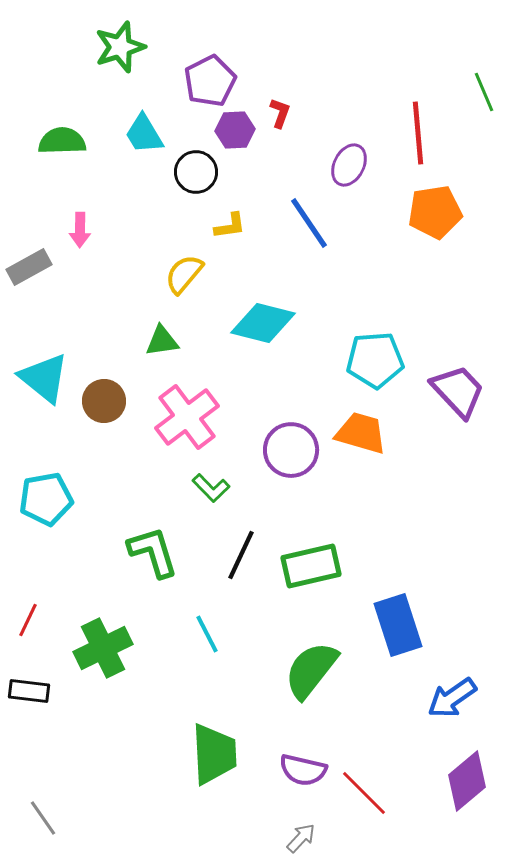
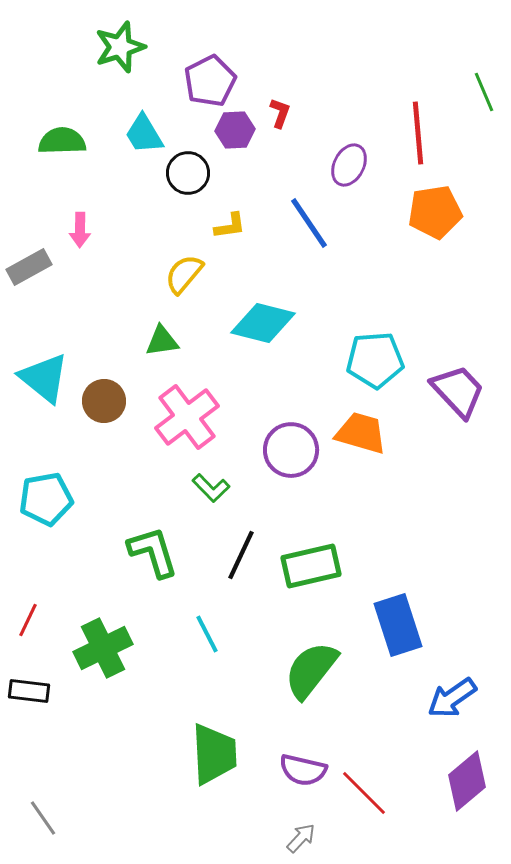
black circle at (196, 172): moved 8 px left, 1 px down
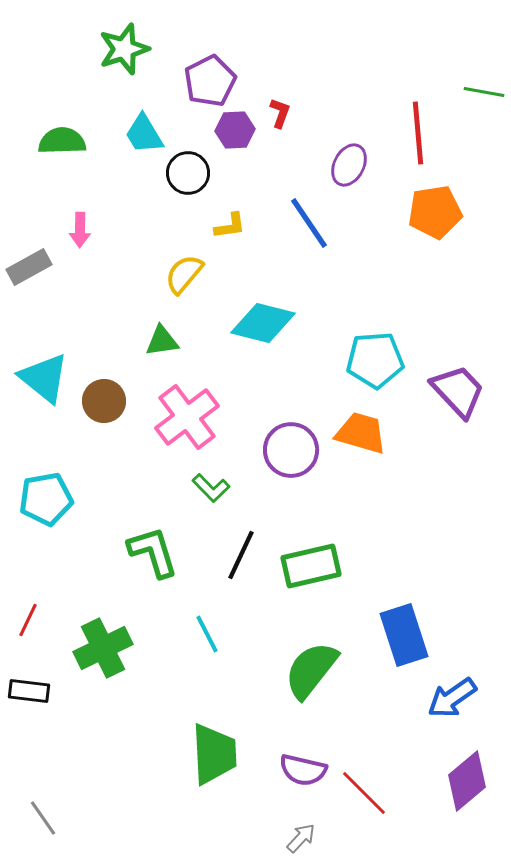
green star at (120, 47): moved 4 px right, 2 px down
green line at (484, 92): rotated 57 degrees counterclockwise
blue rectangle at (398, 625): moved 6 px right, 10 px down
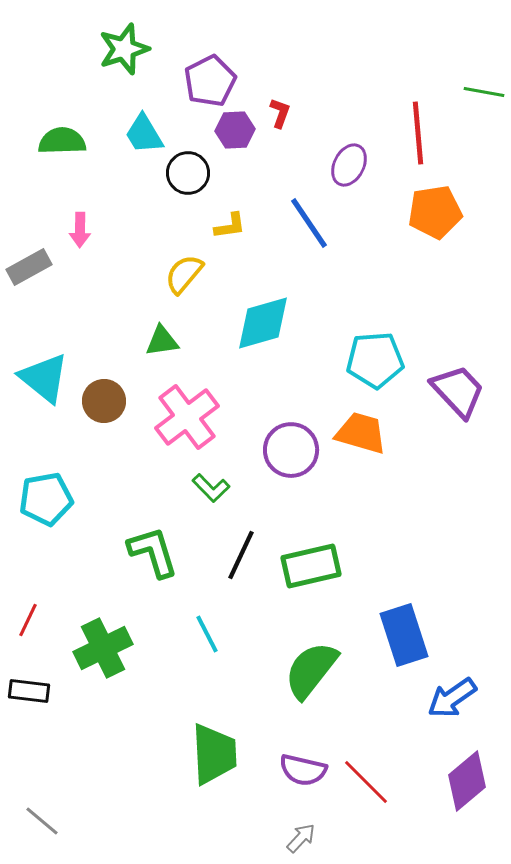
cyan diamond at (263, 323): rotated 30 degrees counterclockwise
red line at (364, 793): moved 2 px right, 11 px up
gray line at (43, 818): moved 1 px left, 3 px down; rotated 15 degrees counterclockwise
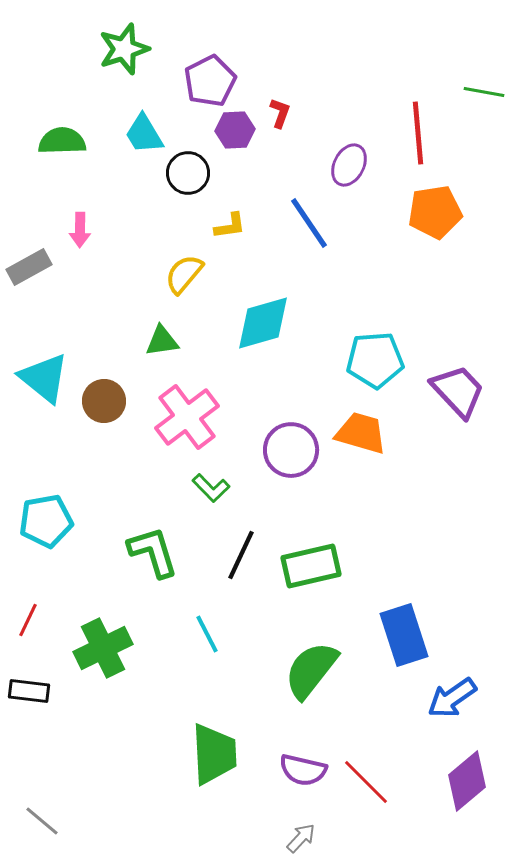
cyan pentagon at (46, 499): moved 22 px down
